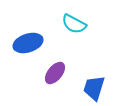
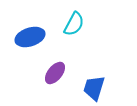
cyan semicircle: rotated 90 degrees counterclockwise
blue ellipse: moved 2 px right, 6 px up
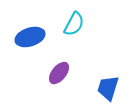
purple ellipse: moved 4 px right
blue trapezoid: moved 14 px right
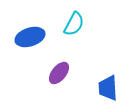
blue trapezoid: rotated 20 degrees counterclockwise
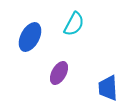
blue ellipse: rotated 44 degrees counterclockwise
purple ellipse: rotated 10 degrees counterclockwise
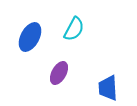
cyan semicircle: moved 5 px down
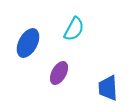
blue ellipse: moved 2 px left, 6 px down
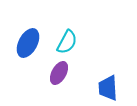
cyan semicircle: moved 7 px left, 13 px down
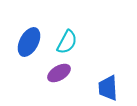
blue ellipse: moved 1 px right, 1 px up
purple ellipse: rotated 30 degrees clockwise
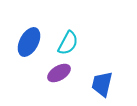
cyan semicircle: moved 1 px right, 1 px down
blue trapezoid: moved 6 px left, 4 px up; rotated 16 degrees clockwise
